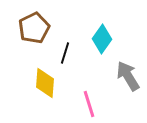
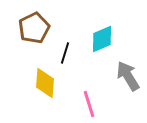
cyan diamond: rotated 32 degrees clockwise
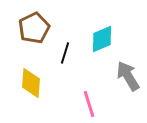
yellow diamond: moved 14 px left
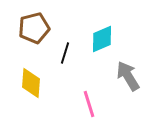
brown pentagon: rotated 12 degrees clockwise
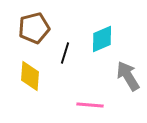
yellow diamond: moved 1 px left, 7 px up
pink line: moved 1 px right, 1 px down; rotated 68 degrees counterclockwise
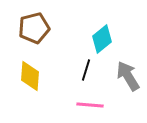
cyan diamond: rotated 16 degrees counterclockwise
black line: moved 21 px right, 17 px down
